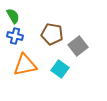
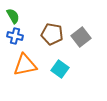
gray square: moved 3 px right, 9 px up
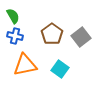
brown pentagon: rotated 25 degrees clockwise
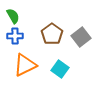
blue cross: rotated 14 degrees counterclockwise
orange triangle: rotated 15 degrees counterclockwise
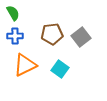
green semicircle: moved 3 px up
brown pentagon: rotated 30 degrees clockwise
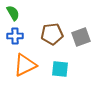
gray square: rotated 18 degrees clockwise
cyan square: rotated 30 degrees counterclockwise
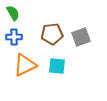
blue cross: moved 1 px left, 1 px down
cyan square: moved 3 px left, 3 px up
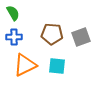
brown pentagon: rotated 10 degrees clockwise
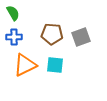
cyan square: moved 2 px left, 1 px up
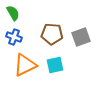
blue cross: rotated 21 degrees clockwise
cyan square: rotated 18 degrees counterclockwise
